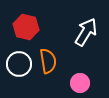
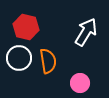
white circle: moved 6 px up
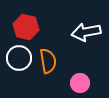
white arrow: rotated 132 degrees counterclockwise
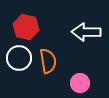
white arrow: rotated 12 degrees clockwise
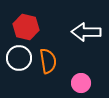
pink circle: moved 1 px right
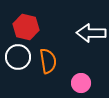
white arrow: moved 5 px right, 1 px down
white circle: moved 1 px left, 1 px up
